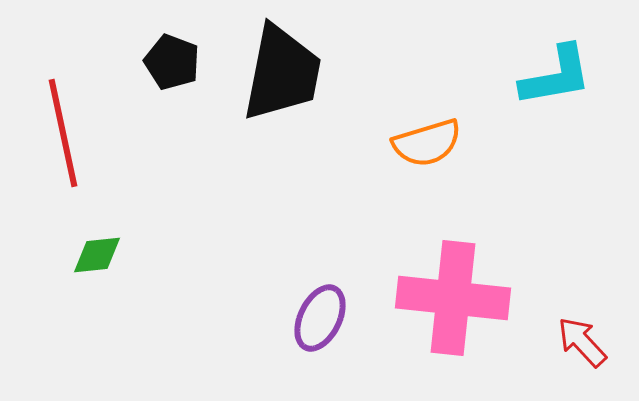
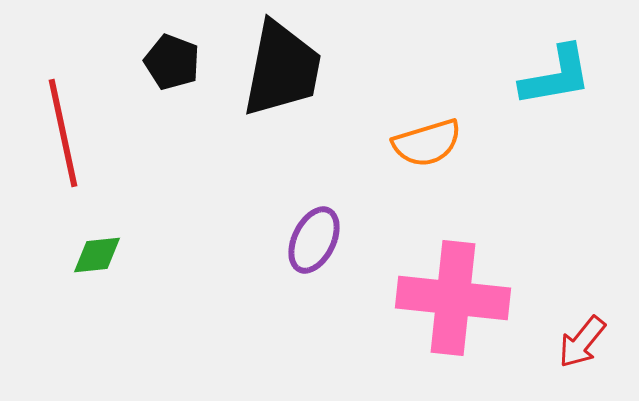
black trapezoid: moved 4 px up
purple ellipse: moved 6 px left, 78 px up
red arrow: rotated 98 degrees counterclockwise
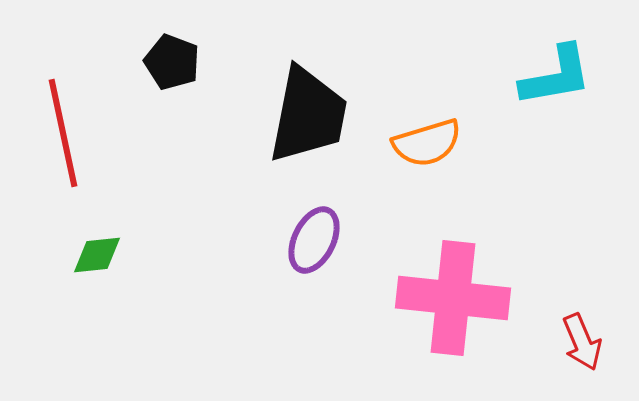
black trapezoid: moved 26 px right, 46 px down
red arrow: rotated 62 degrees counterclockwise
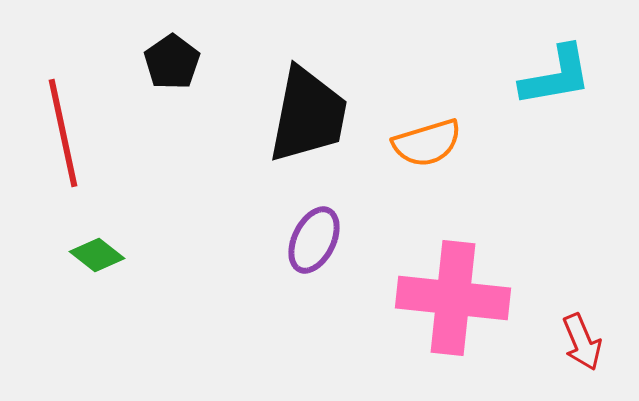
black pentagon: rotated 16 degrees clockwise
green diamond: rotated 44 degrees clockwise
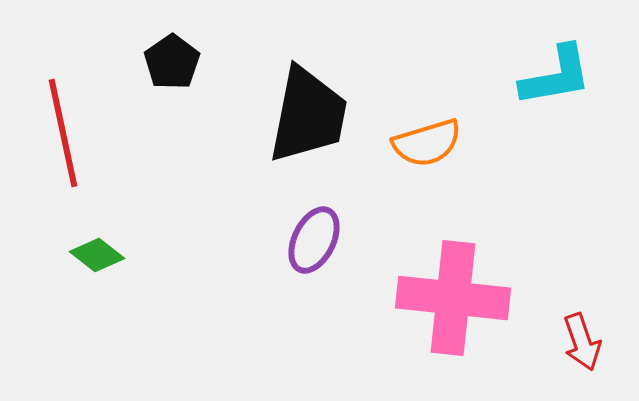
red arrow: rotated 4 degrees clockwise
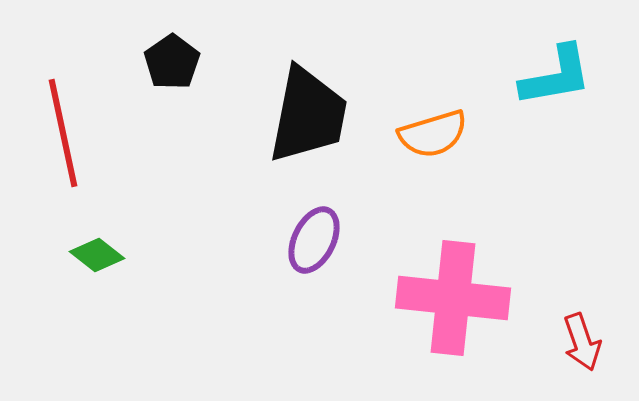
orange semicircle: moved 6 px right, 9 px up
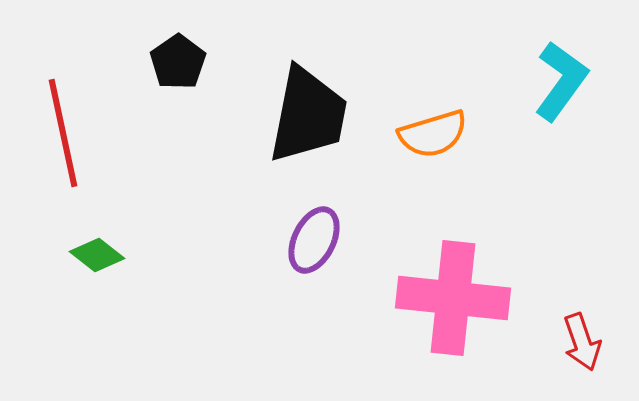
black pentagon: moved 6 px right
cyan L-shape: moved 5 px right, 5 px down; rotated 44 degrees counterclockwise
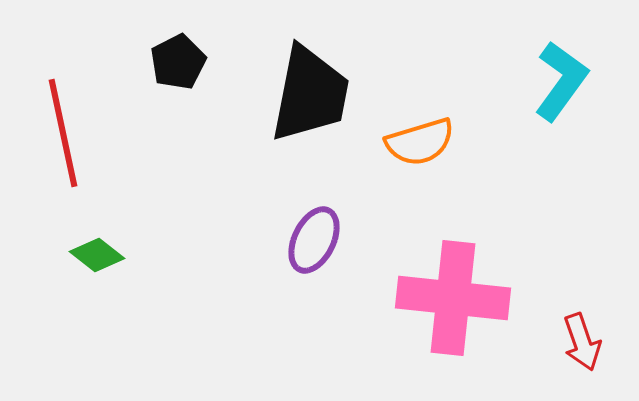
black pentagon: rotated 8 degrees clockwise
black trapezoid: moved 2 px right, 21 px up
orange semicircle: moved 13 px left, 8 px down
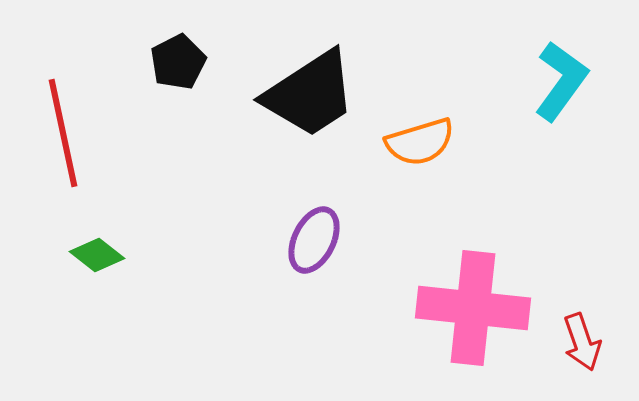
black trapezoid: rotated 46 degrees clockwise
pink cross: moved 20 px right, 10 px down
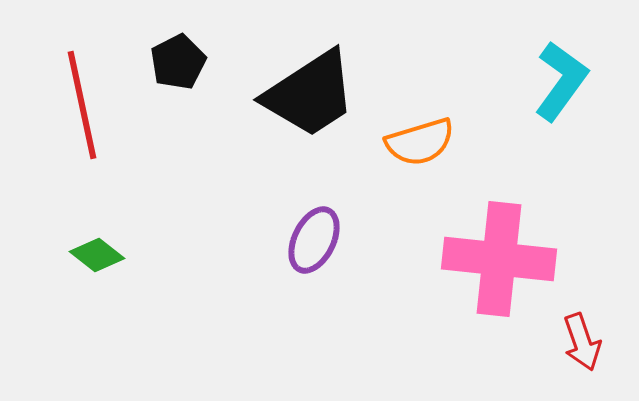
red line: moved 19 px right, 28 px up
pink cross: moved 26 px right, 49 px up
